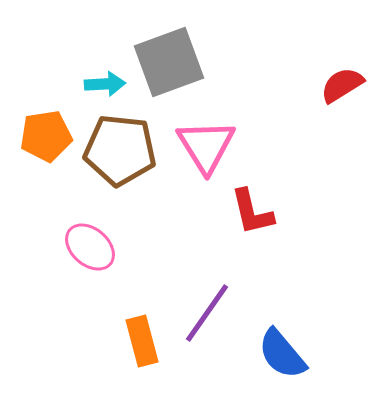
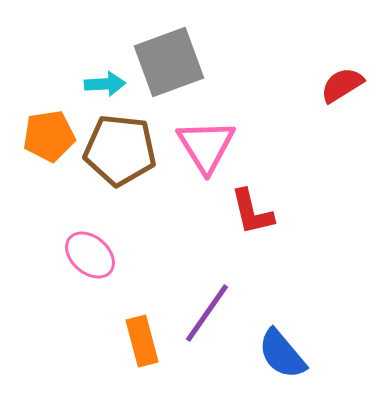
orange pentagon: moved 3 px right
pink ellipse: moved 8 px down
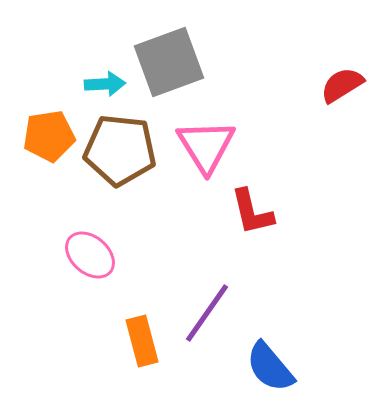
blue semicircle: moved 12 px left, 13 px down
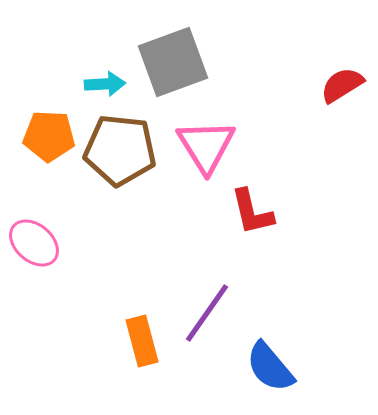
gray square: moved 4 px right
orange pentagon: rotated 12 degrees clockwise
pink ellipse: moved 56 px left, 12 px up
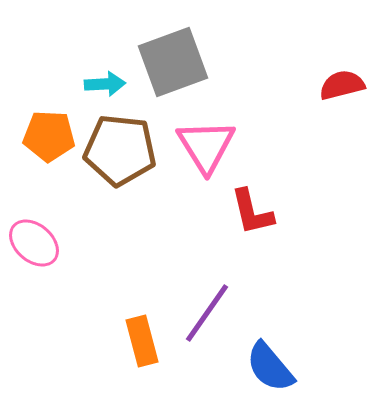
red semicircle: rotated 18 degrees clockwise
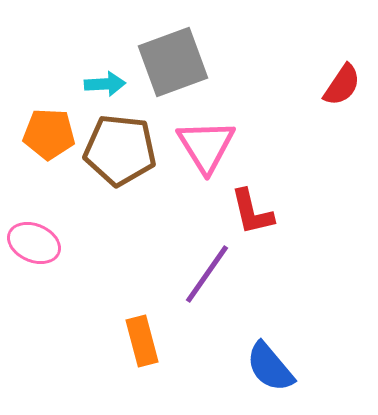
red semicircle: rotated 138 degrees clockwise
orange pentagon: moved 2 px up
pink ellipse: rotated 18 degrees counterclockwise
purple line: moved 39 px up
